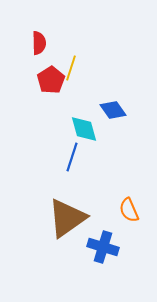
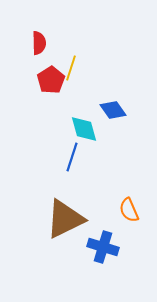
brown triangle: moved 2 px left, 1 px down; rotated 9 degrees clockwise
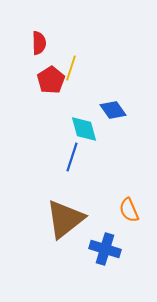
brown triangle: rotated 12 degrees counterclockwise
blue cross: moved 2 px right, 2 px down
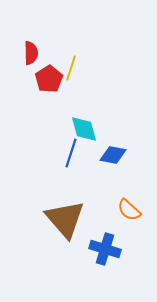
red semicircle: moved 8 px left, 10 px down
red pentagon: moved 2 px left, 1 px up
blue diamond: moved 45 px down; rotated 44 degrees counterclockwise
blue line: moved 1 px left, 4 px up
orange semicircle: rotated 25 degrees counterclockwise
brown triangle: rotated 33 degrees counterclockwise
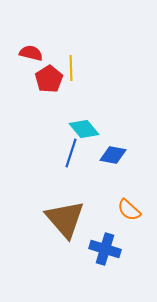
red semicircle: rotated 75 degrees counterclockwise
yellow line: rotated 20 degrees counterclockwise
cyan diamond: rotated 24 degrees counterclockwise
